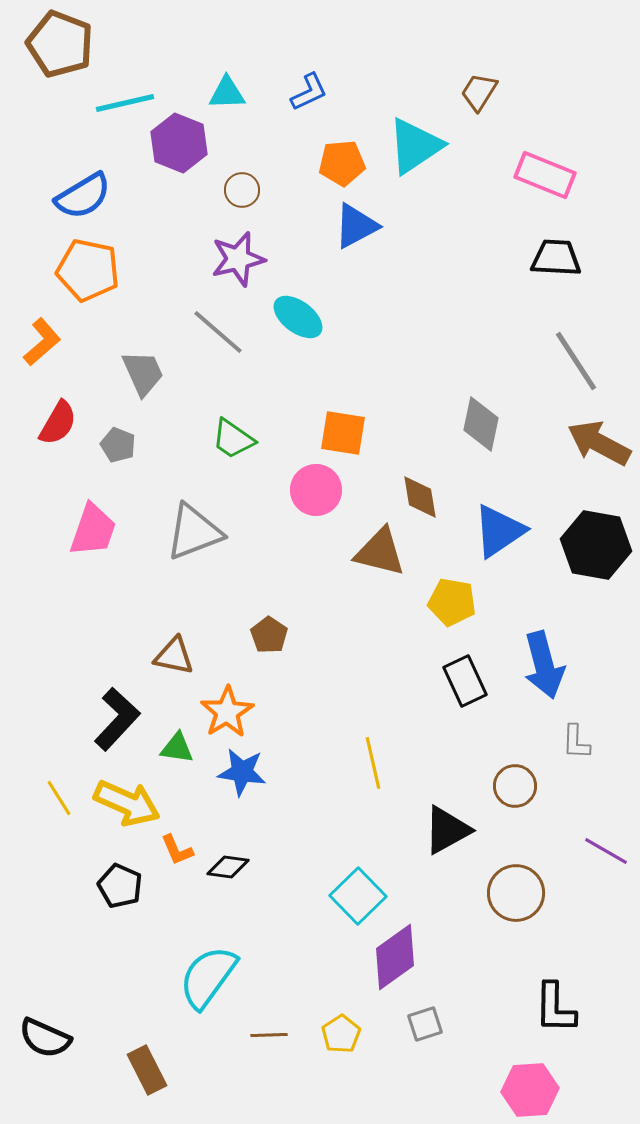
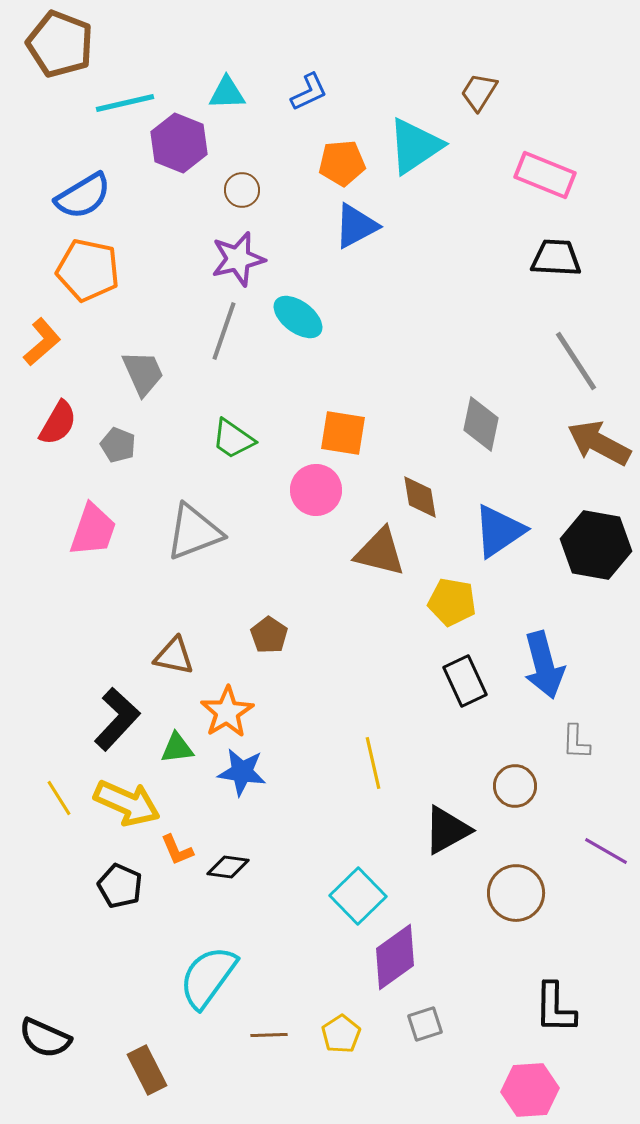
gray line at (218, 332): moved 6 px right, 1 px up; rotated 68 degrees clockwise
green triangle at (177, 748): rotated 15 degrees counterclockwise
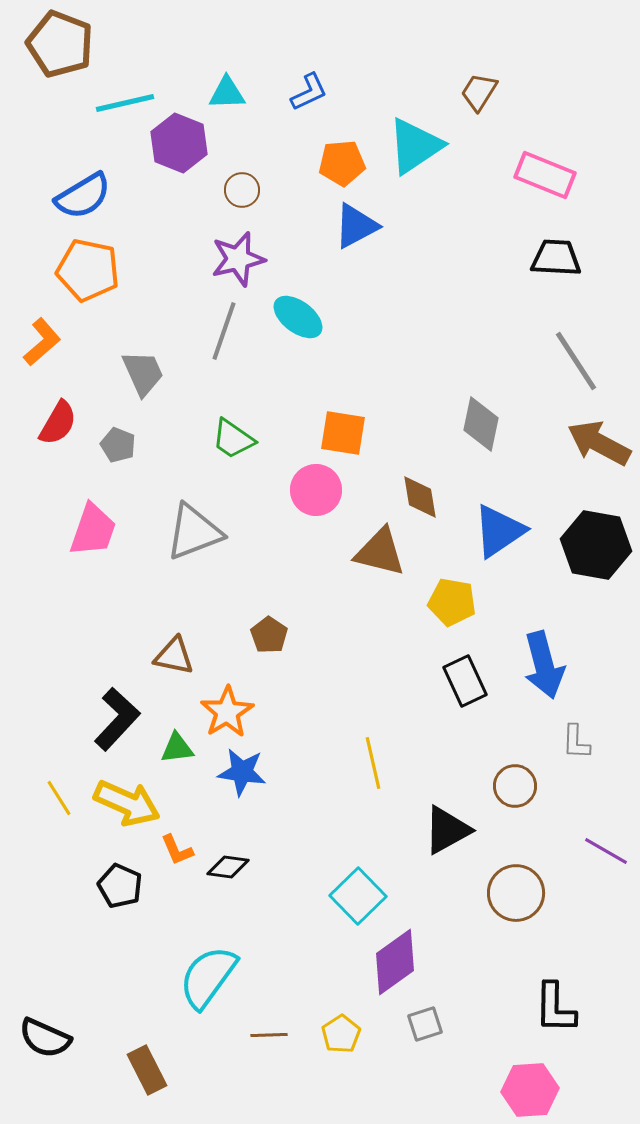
purple diamond at (395, 957): moved 5 px down
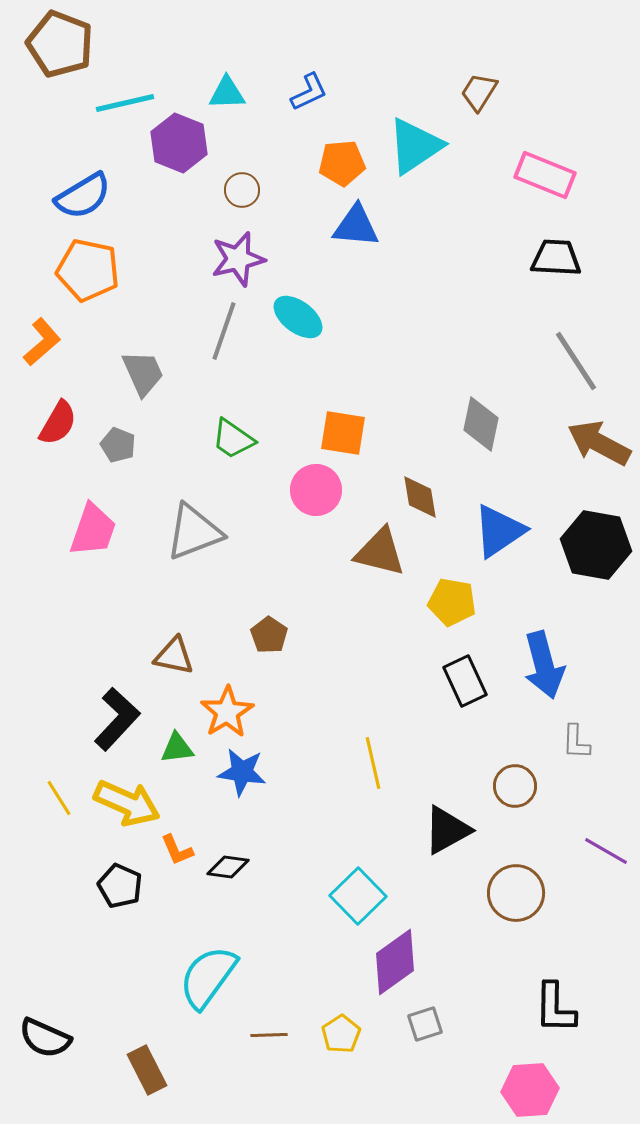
blue triangle at (356, 226): rotated 33 degrees clockwise
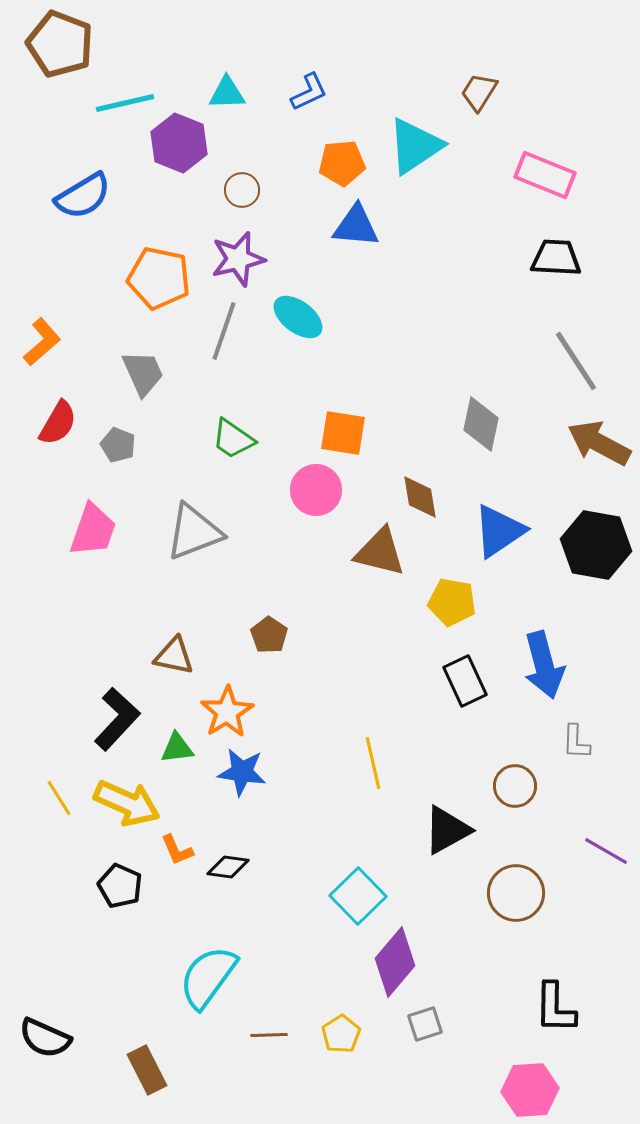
orange pentagon at (88, 270): moved 71 px right, 8 px down
purple diamond at (395, 962): rotated 14 degrees counterclockwise
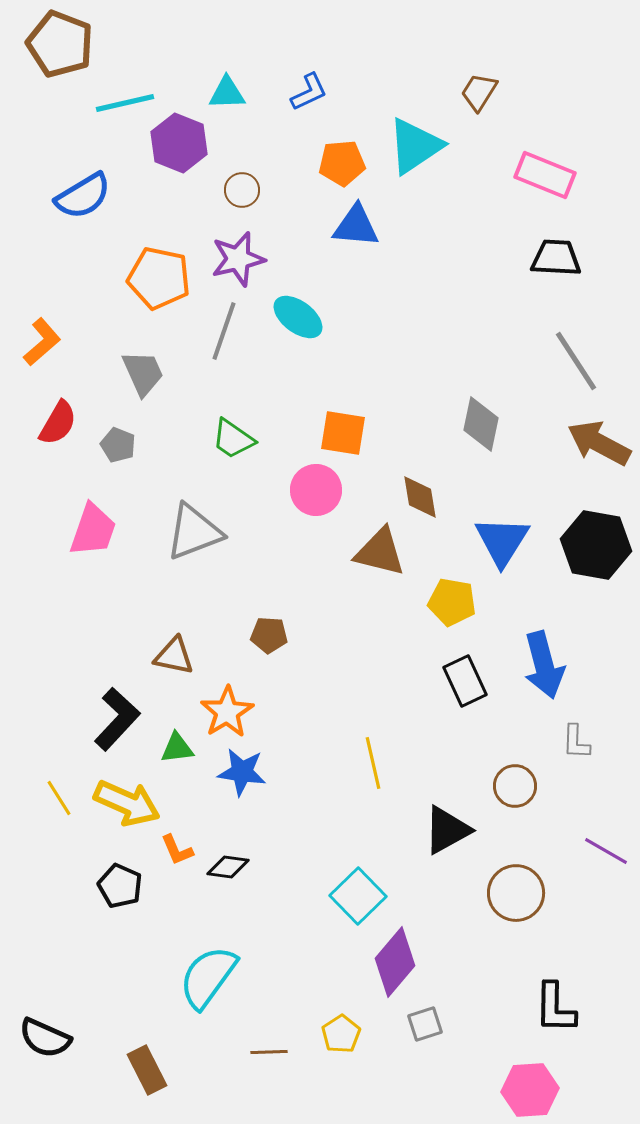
blue triangle at (499, 531): moved 3 px right, 10 px down; rotated 24 degrees counterclockwise
brown pentagon at (269, 635): rotated 30 degrees counterclockwise
brown line at (269, 1035): moved 17 px down
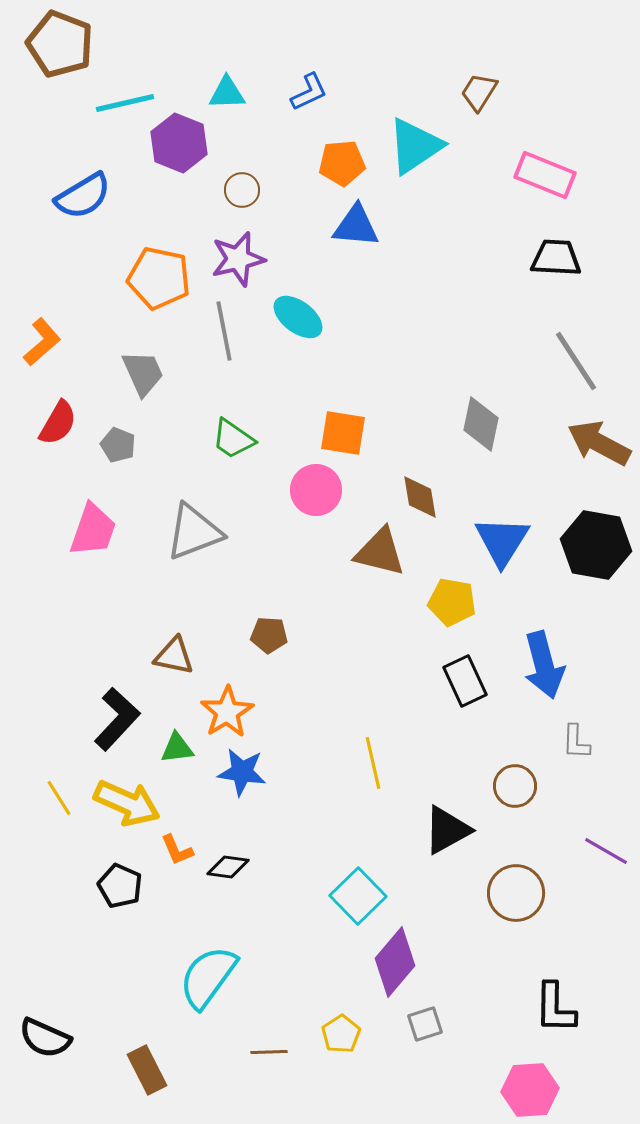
gray line at (224, 331): rotated 30 degrees counterclockwise
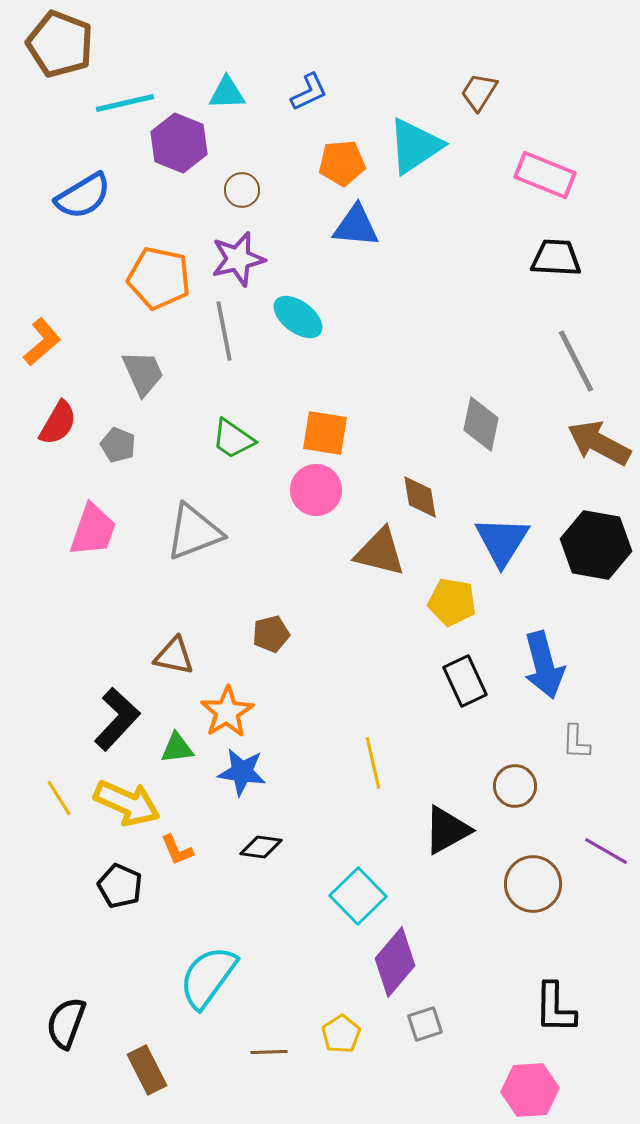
gray line at (576, 361): rotated 6 degrees clockwise
orange square at (343, 433): moved 18 px left
brown pentagon at (269, 635): moved 2 px right, 1 px up; rotated 18 degrees counterclockwise
black diamond at (228, 867): moved 33 px right, 20 px up
brown circle at (516, 893): moved 17 px right, 9 px up
black semicircle at (45, 1038): moved 21 px right, 15 px up; rotated 86 degrees clockwise
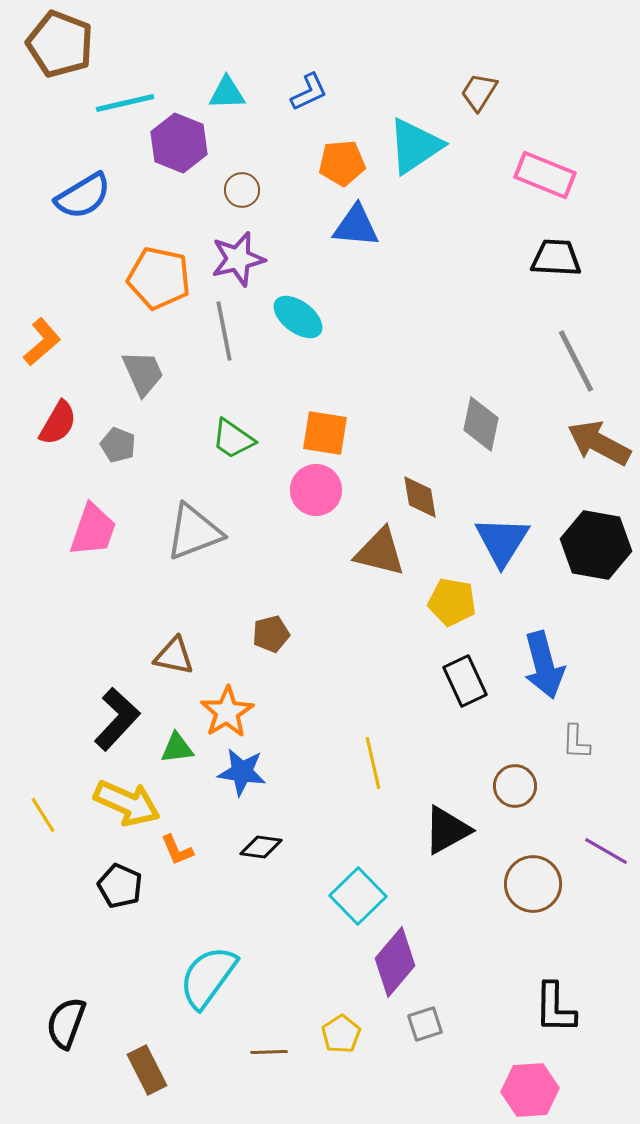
yellow line at (59, 798): moved 16 px left, 17 px down
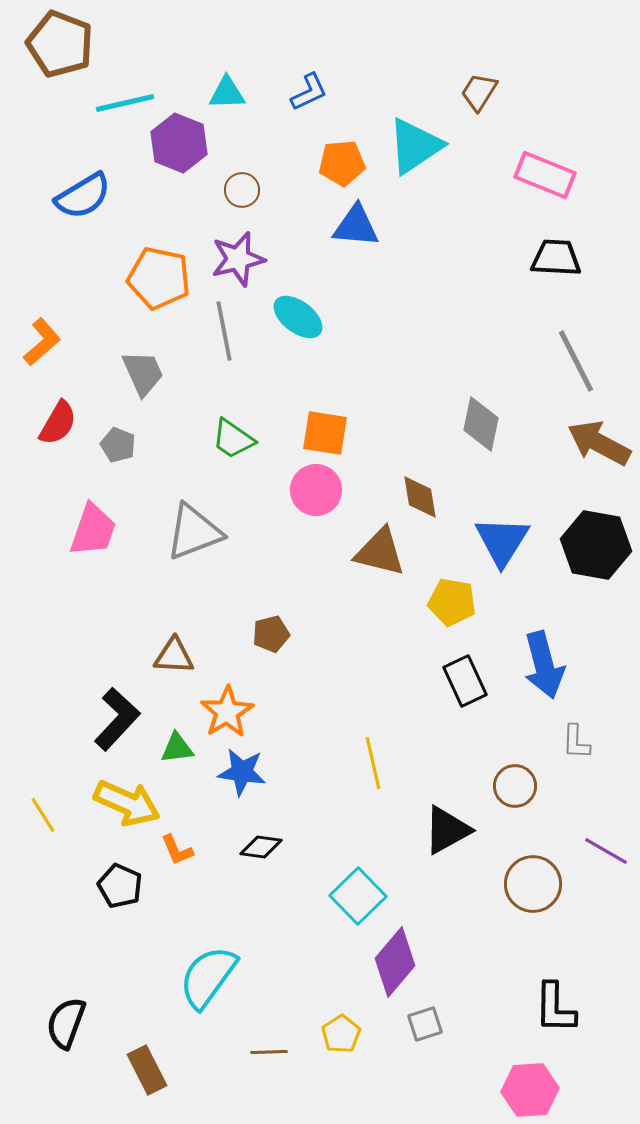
brown triangle at (174, 656): rotated 9 degrees counterclockwise
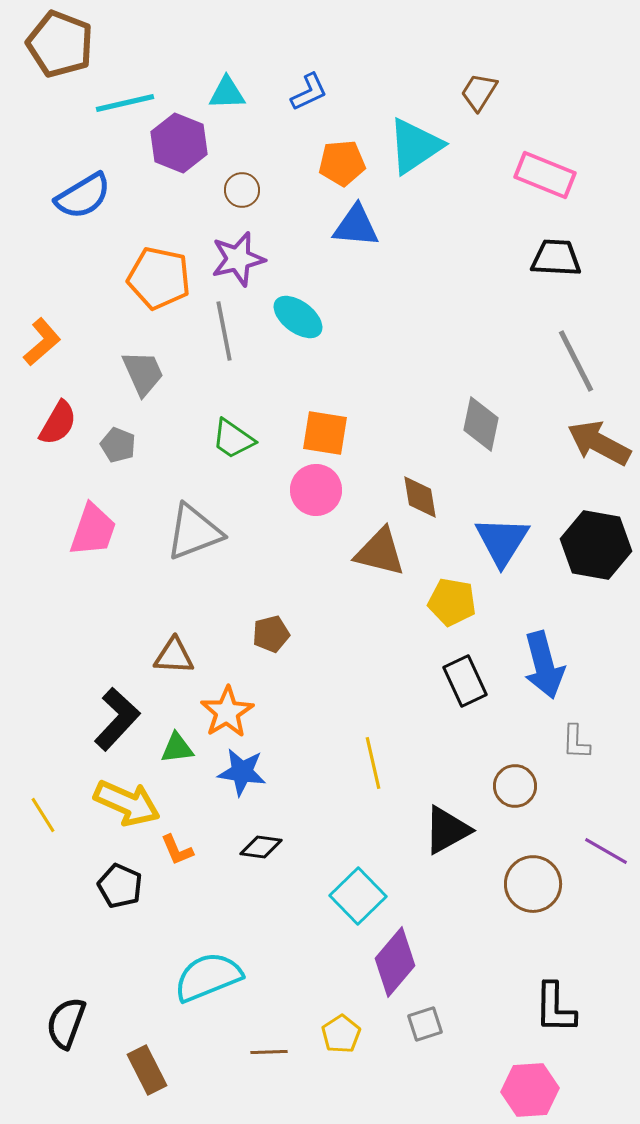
cyan semicircle at (208, 977): rotated 32 degrees clockwise
